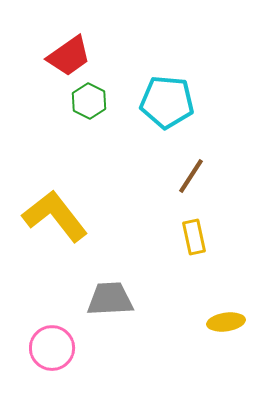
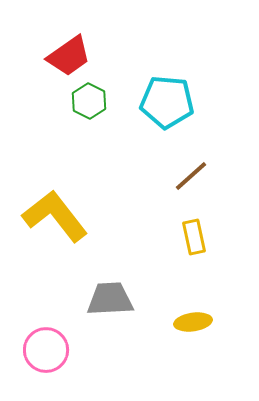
brown line: rotated 15 degrees clockwise
yellow ellipse: moved 33 px left
pink circle: moved 6 px left, 2 px down
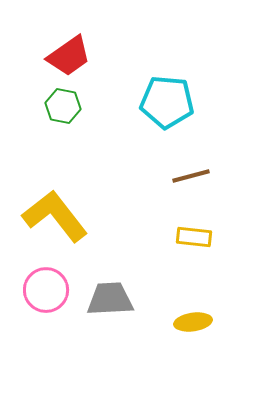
green hexagon: moved 26 px left, 5 px down; rotated 16 degrees counterclockwise
brown line: rotated 27 degrees clockwise
yellow rectangle: rotated 72 degrees counterclockwise
pink circle: moved 60 px up
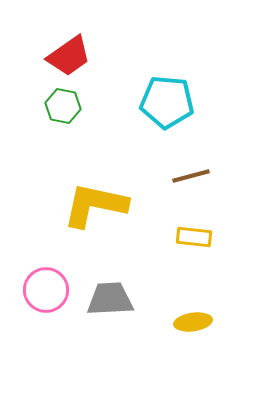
yellow L-shape: moved 40 px right, 11 px up; rotated 40 degrees counterclockwise
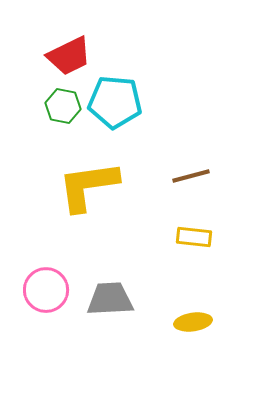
red trapezoid: rotated 9 degrees clockwise
cyan pentagon: moved 52 px left
yellow L-shape: moved 7 px left, 19 px up; rotated 20 degrees counterclockwise
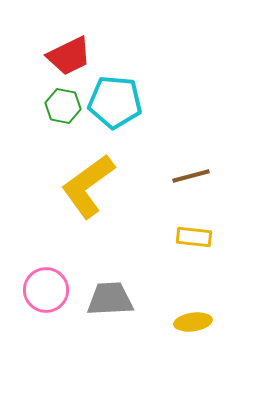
yellow L-shape: rotated 28 degrees counterclockwise
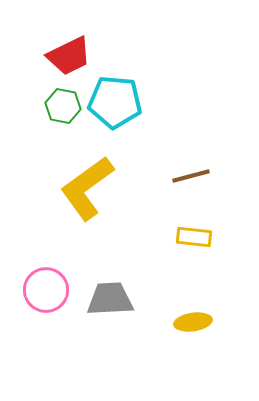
yellow L-shape: moved 1 px left, 2 px down
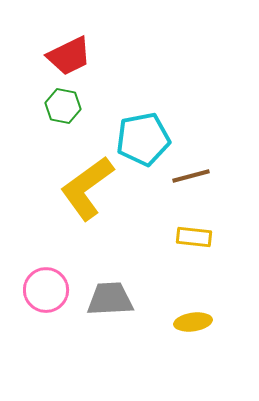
cyan pentagon: moved 28 px right, 37 px down; rotated 16 degrees counterclockwise
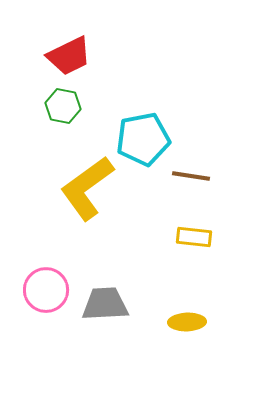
brown line: rotated 24 degrees clockwise
gray trapezoid: moved 5 px left, 5 px down
yellow ellipse: moved 6 px left; rotated 6 degrees clockwise
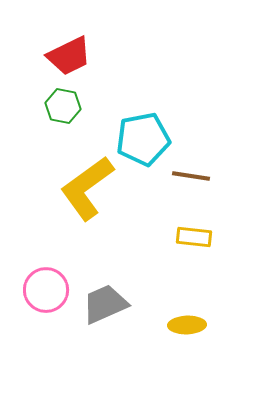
gray trapezoid: rotated 21 degrees counterclockwise
yellow ellipse: moved 3 px down
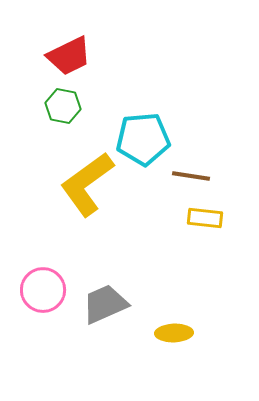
cyan pentagon: rotated 6 degrees clockwise
yellow L-shape: moved 4 px up
yellow rectangle: moved 11 px right, 19 px up
pink circle: moved 3 px left
yellow ellipse: moved 13 px left, 8 px down
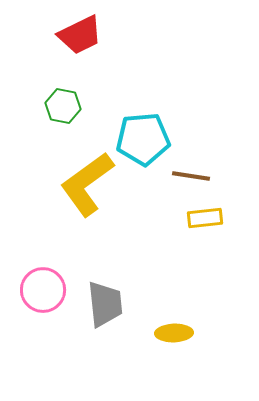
red trapezoid: moved 11 px right, 21 px up
yellow rectangle: rotated 12 degrees counterclockwise
gray trapezoid: rotated 108 degrees clockwise
